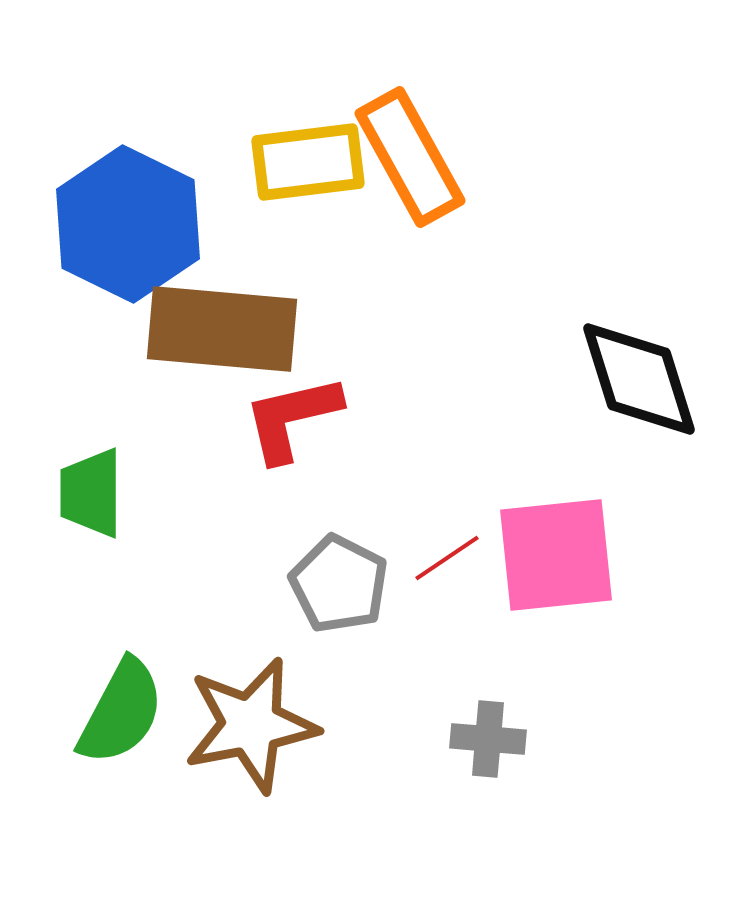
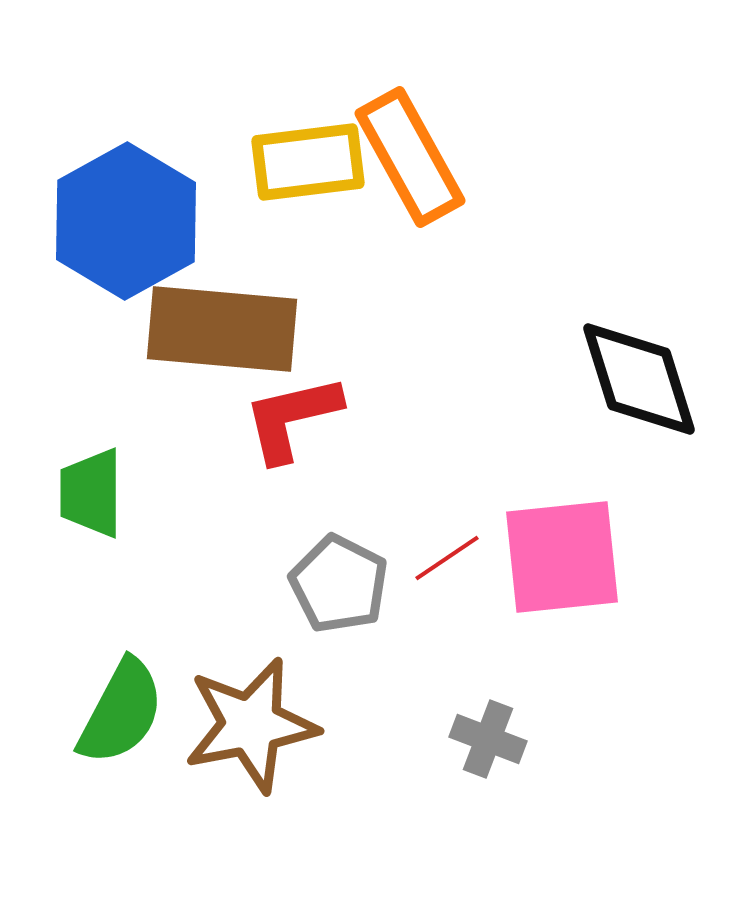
blue hexagon: moved 2 px left, 3 px up; rotated 5 degrees clockwise
pink square: moved 6 px right, 2 px down
gray cross: rotated 16 degrees clockwise
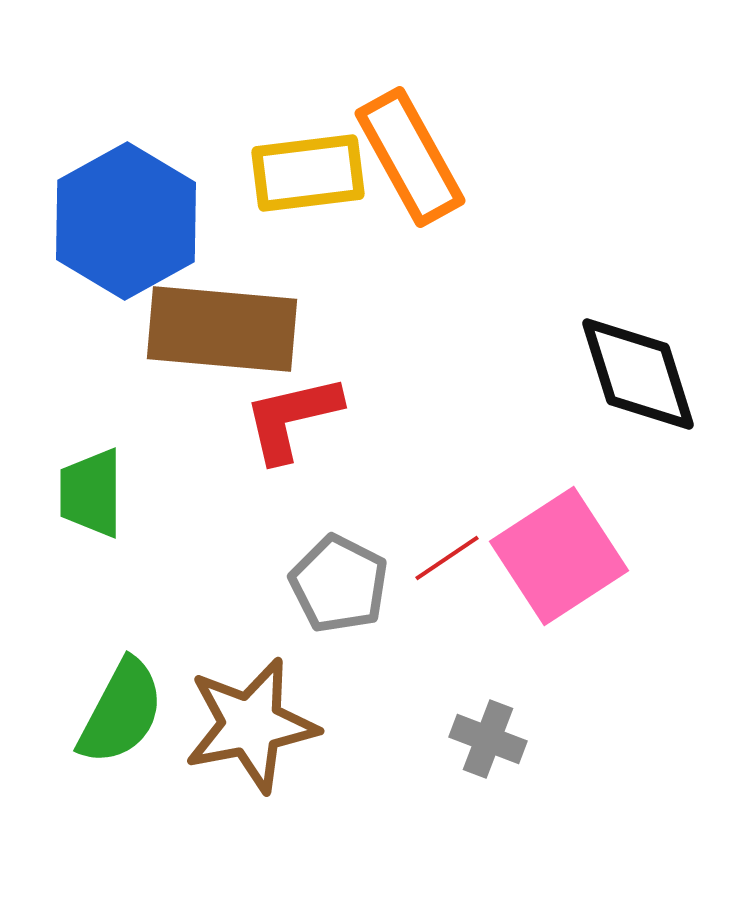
yellow rectangle: moved 11 px down
black diamond: moved 1 px left, 5 px up
pink square: moved 3 px left, 1 px up; rotated 27 degrees counterclockwise
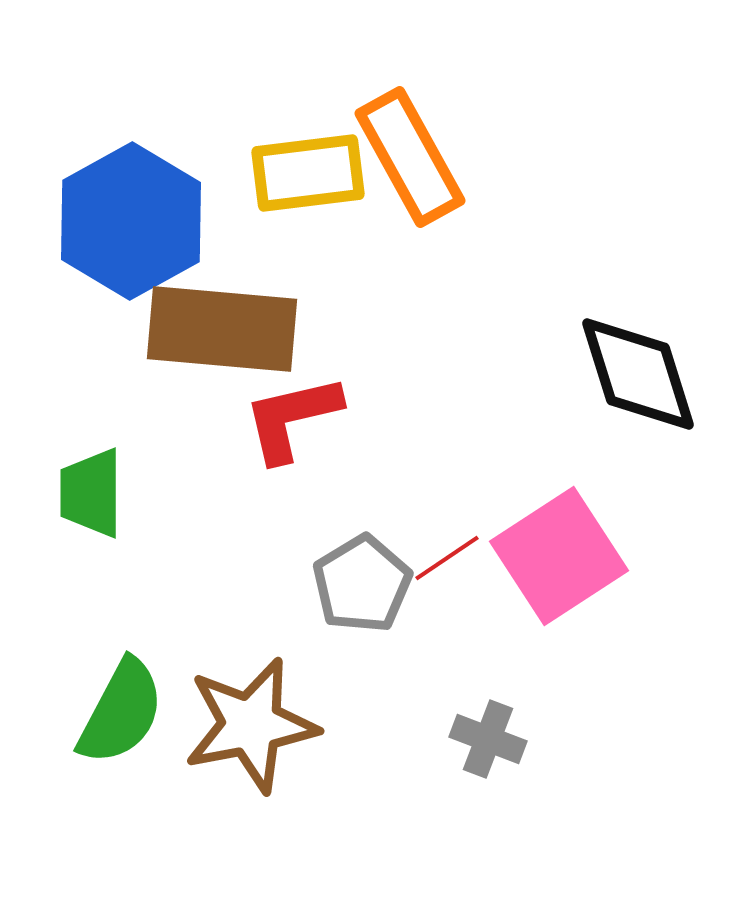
blue hexagon: moved 5 px right
gray pentagon: moved 23 px right; rotated 14 degrees clockwise
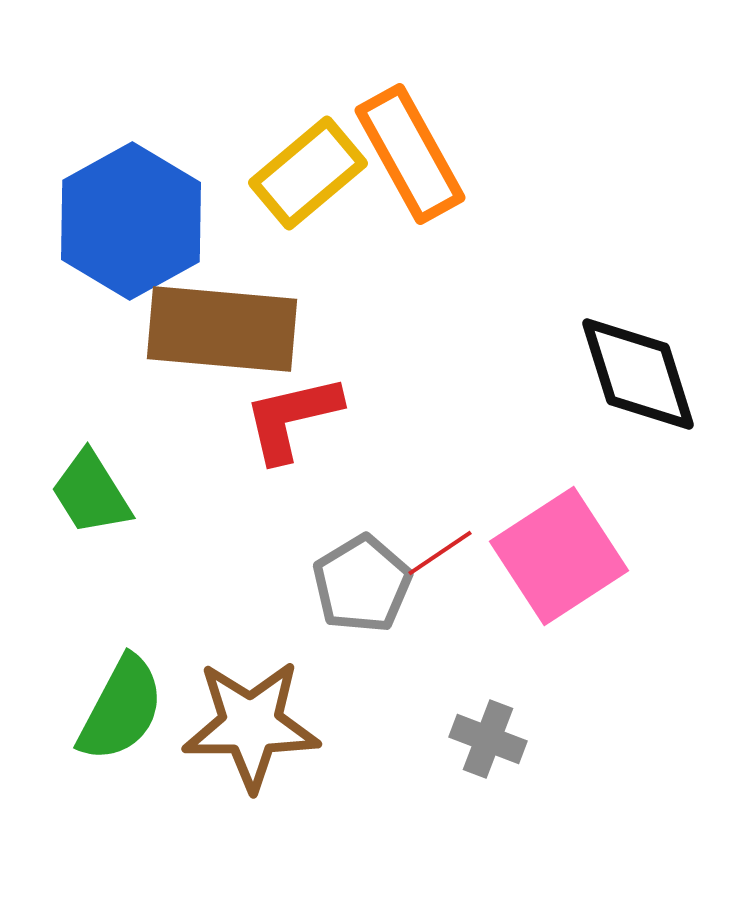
orange rectangle: moved 3 px up
yellow rectangle: rotated 33 degrees counterclockwise
green trapezoid: rotated 32 degrees counterclockwise
red line: moved 7 px left, 5 px up
green semicircle: moved 3 px up
brown star: rotated 11 degrees clockwise
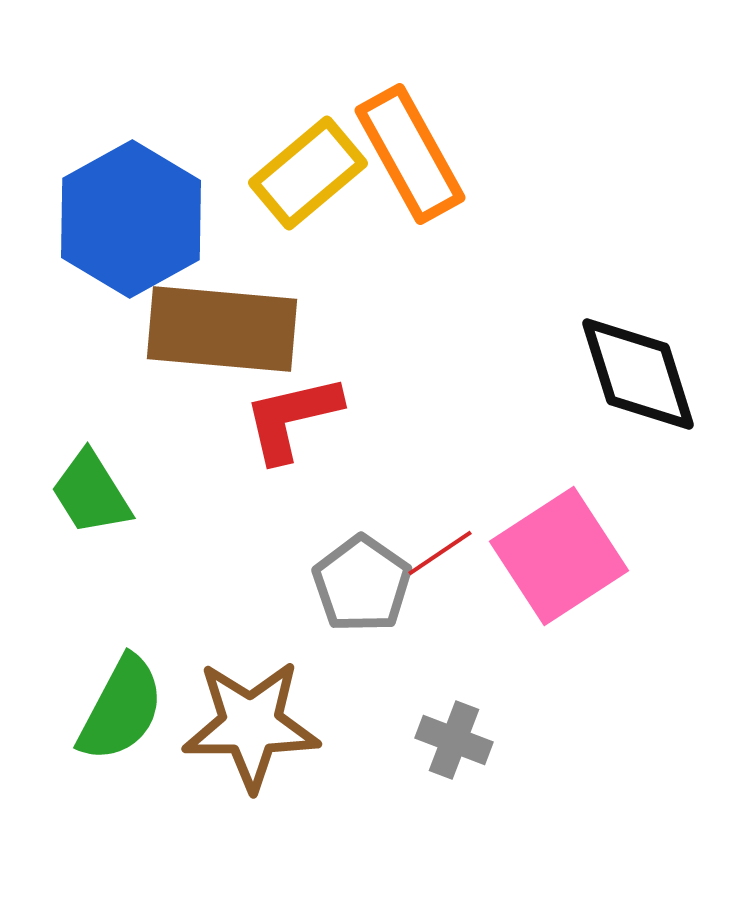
blue hexagon: moved 2 px up
gray pentagon: rotated 6 degrees counterclockwise
gray cross: moved 34 px left, 1 px down
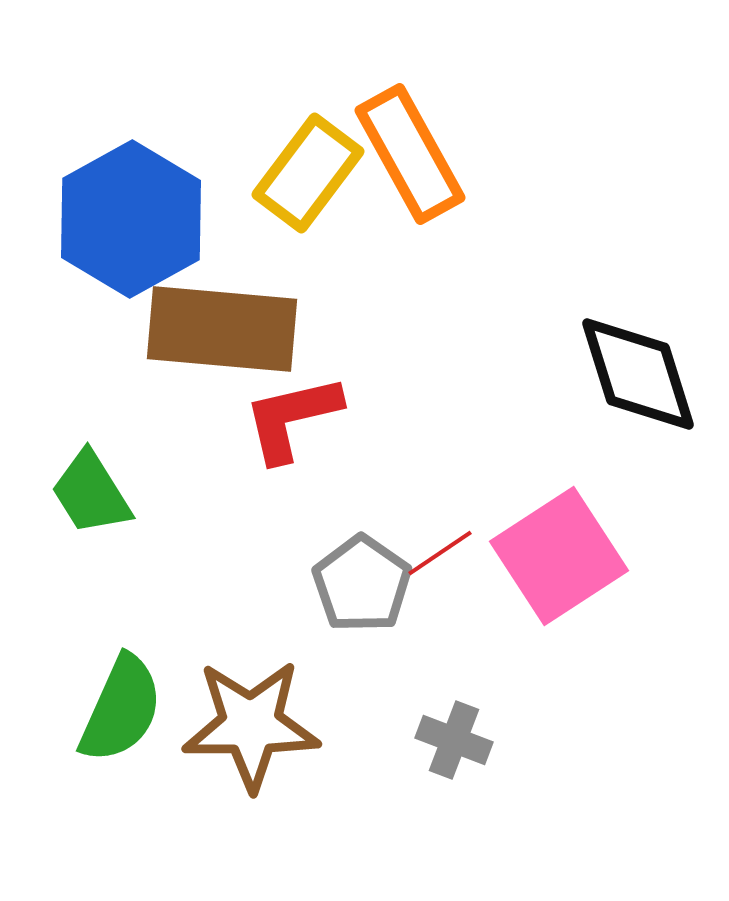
yellow rectangle: rotated 13 degrees counterclockwise
green semicircle: rotated 4 degrees counterclockwise
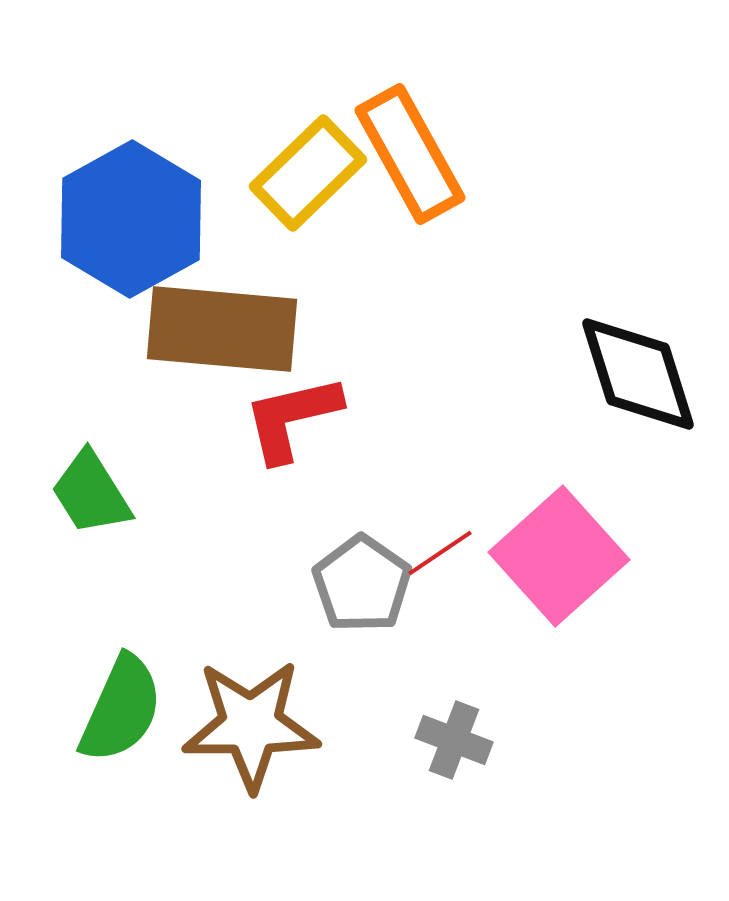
yellow rectangle: rotated 9 degrees clockwise
pink square: rotated 9 degrees counterclockwise
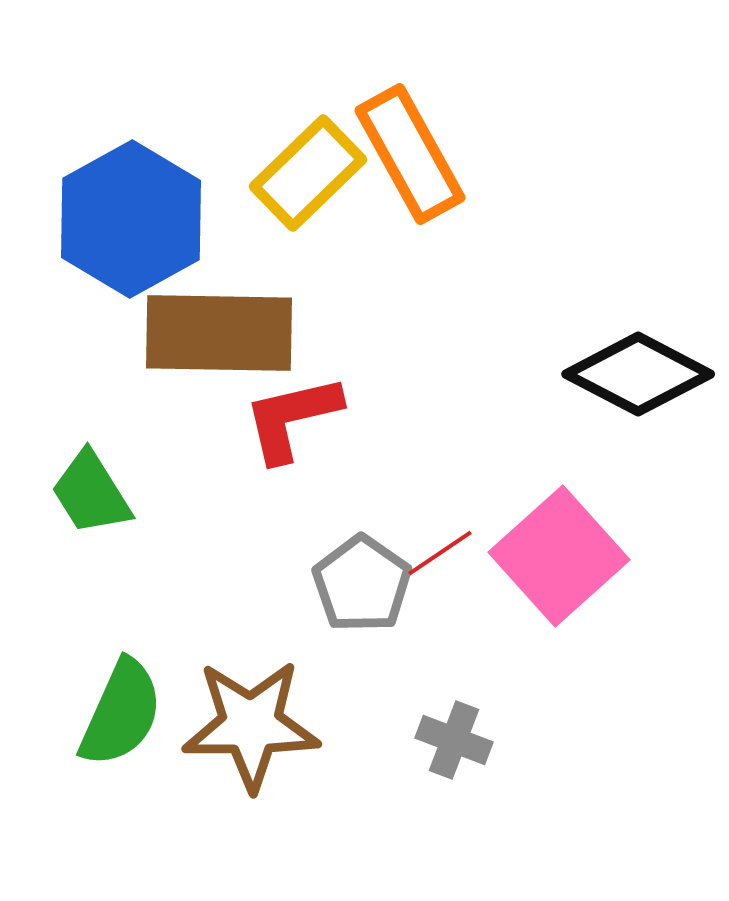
brown rectangle: moved 3 px left, 4 px down; rotated 4 degrees counterclockwise
black diamond: rotated 45 degrees counterclockwise
green semicircle: moved 4 px down
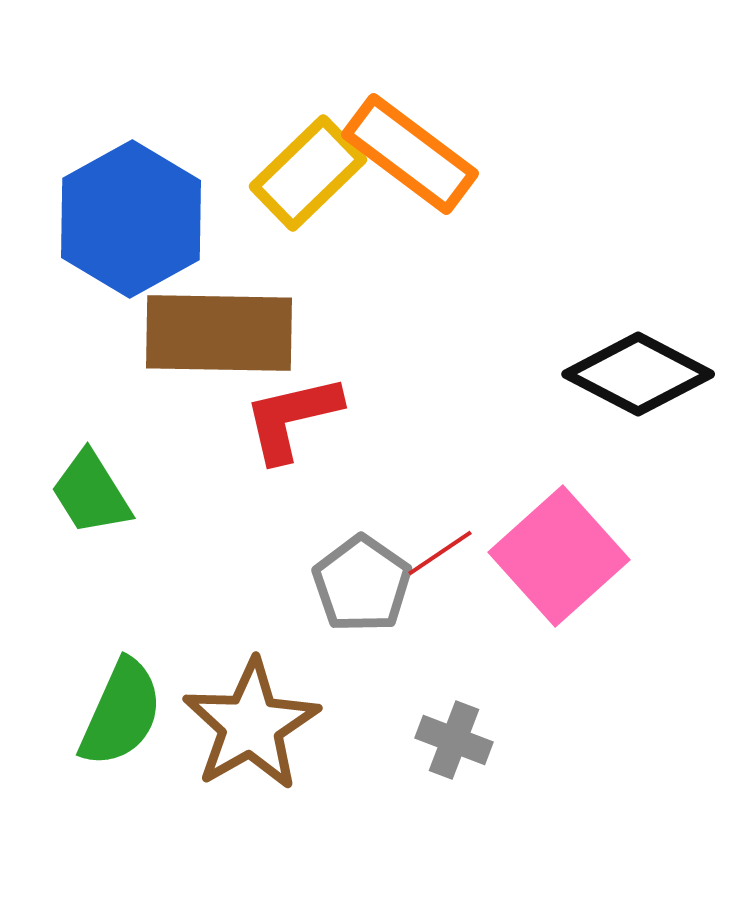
orange rectangle: rotated 24 degrees counterclockwise
brown star: rotated 30 degrees counterclockwise
